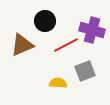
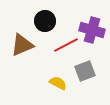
yellow semicircle: rotated 24 degrees clockwise
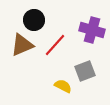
black circle: moved 11 px left, 1 px up
red line: moved 11 px left; rotated 20 degrees counterclockwise
yellow semicircle: moved 5 px right, 3 px down
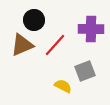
purple cross: moved 1 px left, 1 px up; rotated 15 degrees counterclockwise
